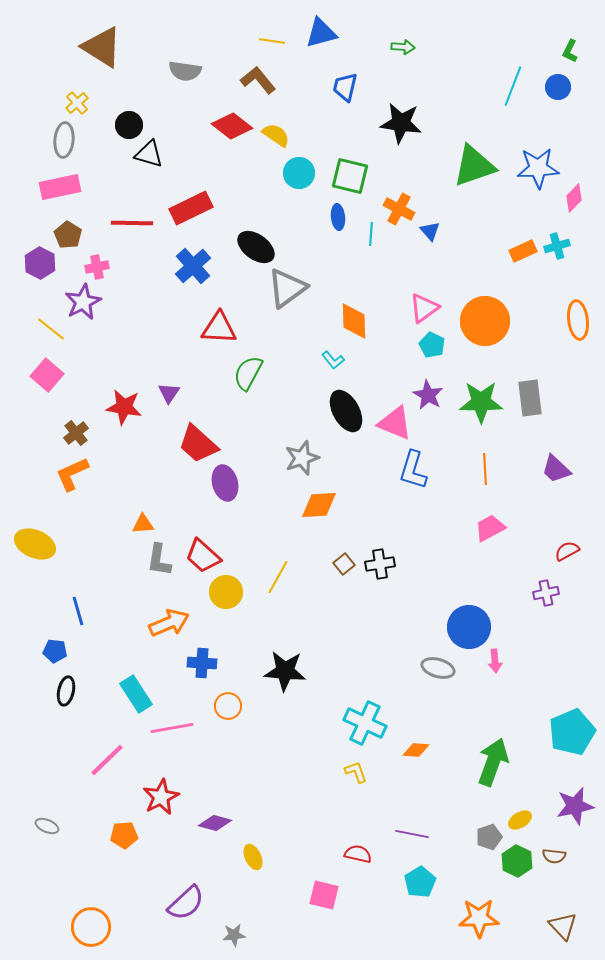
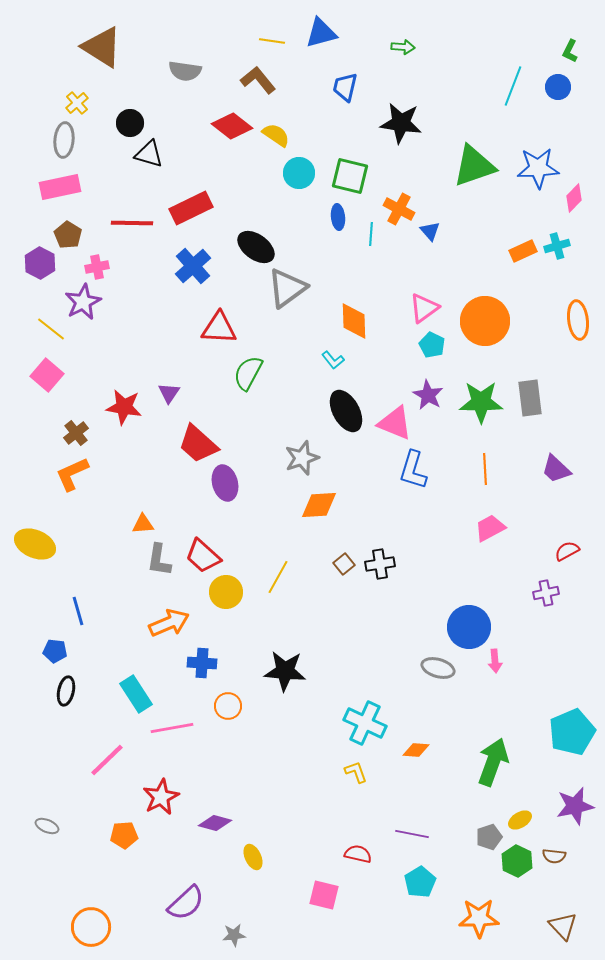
black circle at (129, 125): moved 1 px right, 2 px up
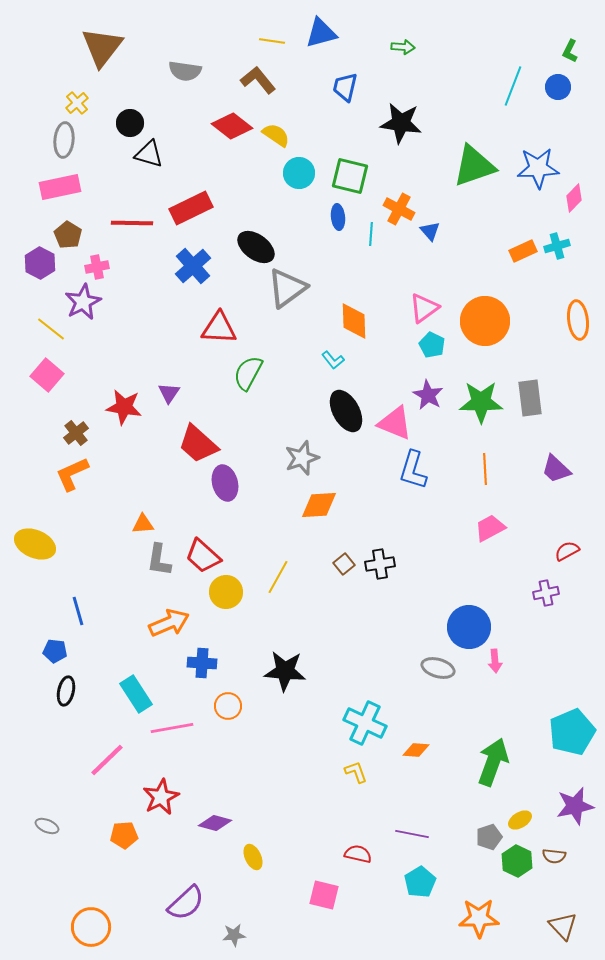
brown triangle at (102, 47): rotated 36 degrees clockwise
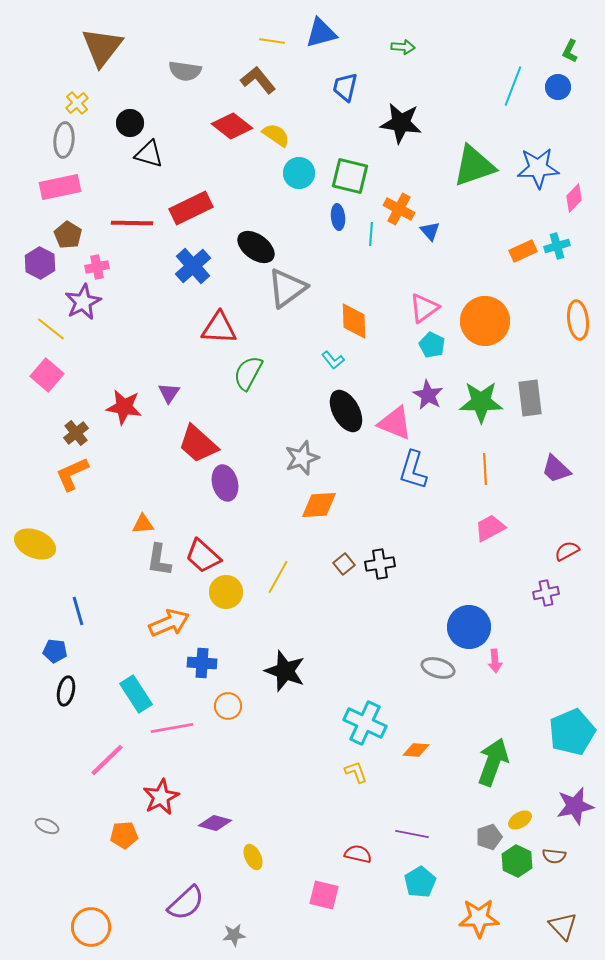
black star at (285, 671): rotated 15 degrees clockwise
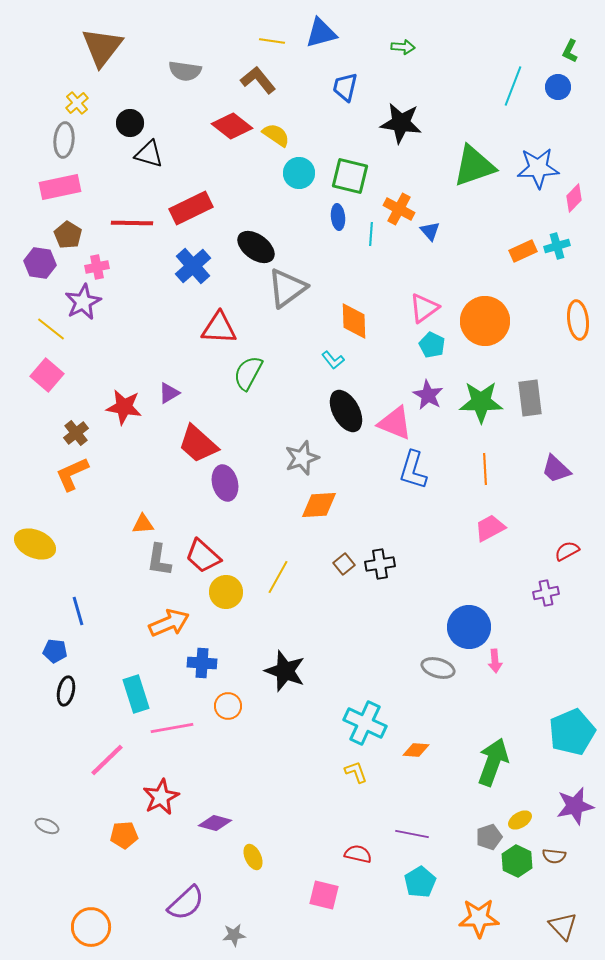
purple hexagon at (40, 263): rotated 20 degrees counterclockwise
purple triangle at (169, 393): rotated 25 degrees clockwise
cyan rectangle at (136, 694): rotated 15 degrees clockwise
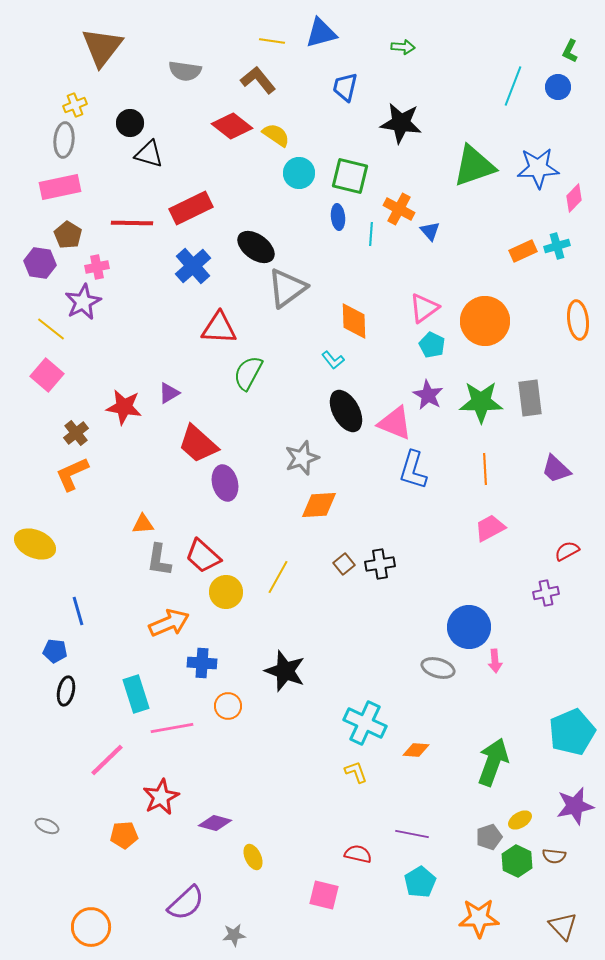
yellow cross at (77, 103): moved 2 px left, 2 px down; rotated 20 degrees clockwise
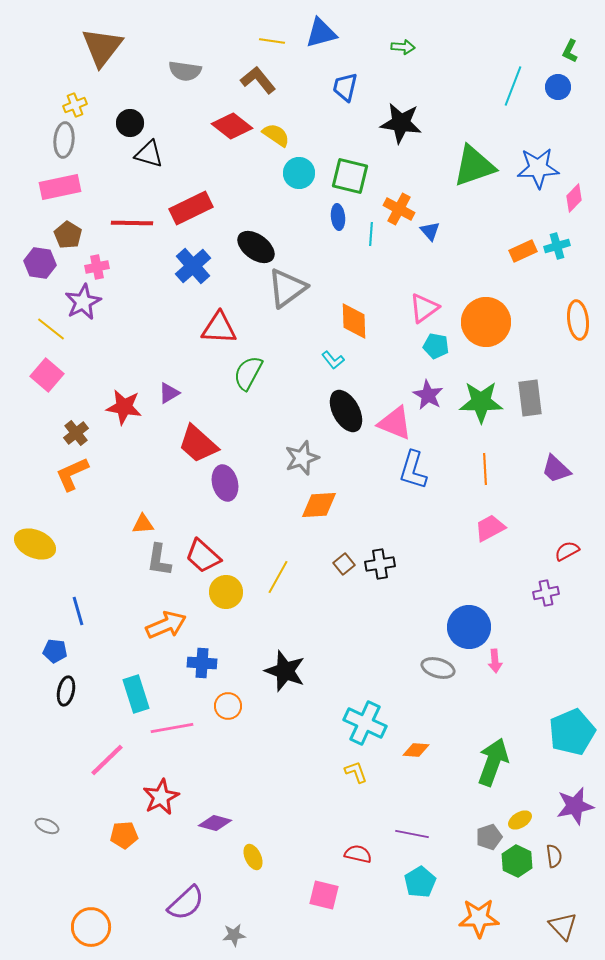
orange circle at (485, 321): moved 1 px right, 1 px down
cyan pentagon at (432, 345): moved 4 px right, 1 px down; rotated 15 degrees counterclockwise
orange arrow at (169, 623): moved 3 px left, 2 px down
brown semicircle at (554, 856): rotated 105 degrees counterclockwise
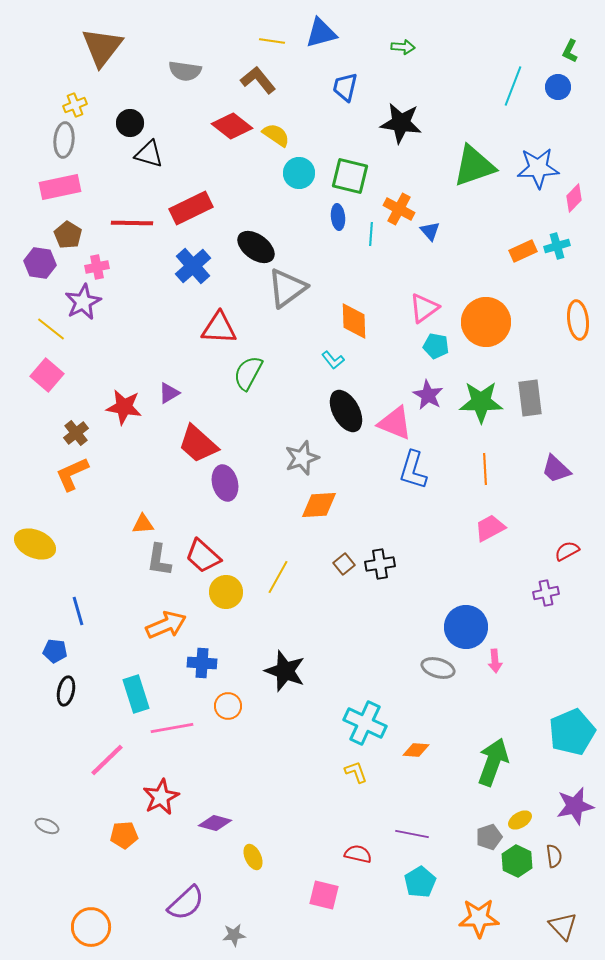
blue circle at (469, 627): moved 3 px left
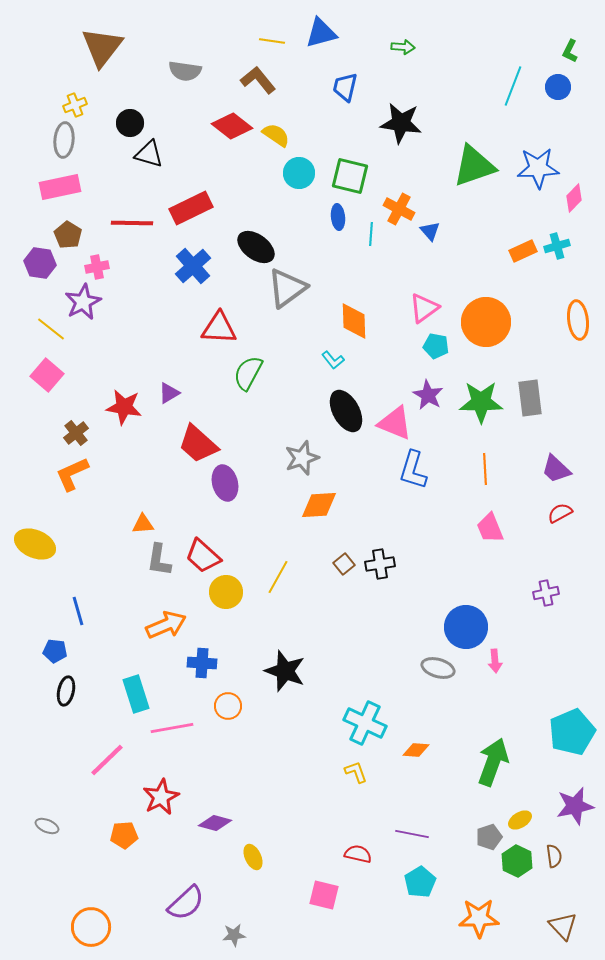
pink trapezoid at (490, 528): rotated 84 degrees counterclockwise
red semicircle at (567, 551): moved 7 px left, 38 px up
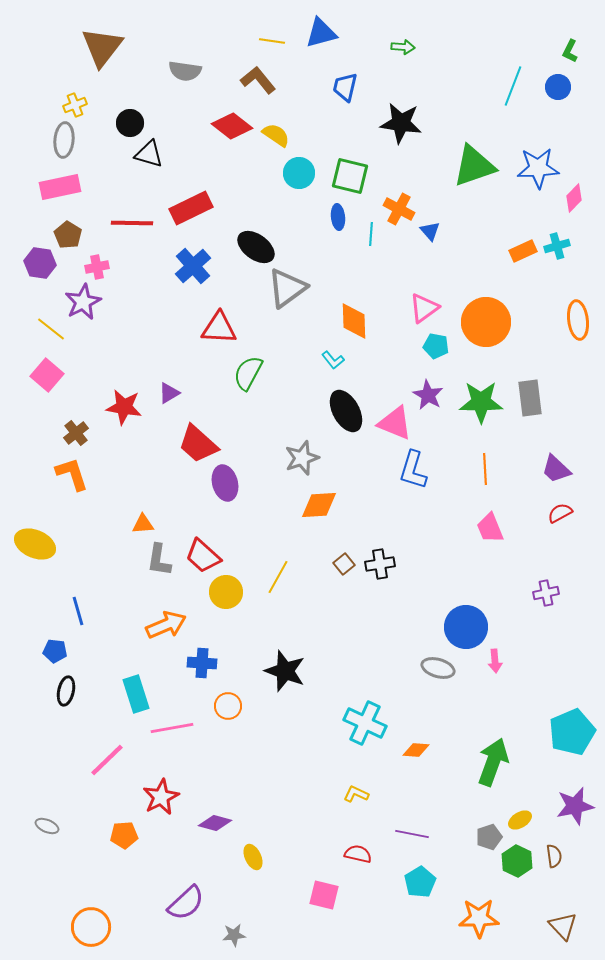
orange L-shape at (72, 474): rotated 96 degrees clockwise
yellow L-shape at (356, 772): moved 22 px down; rotated 45 degrees counterclockwise
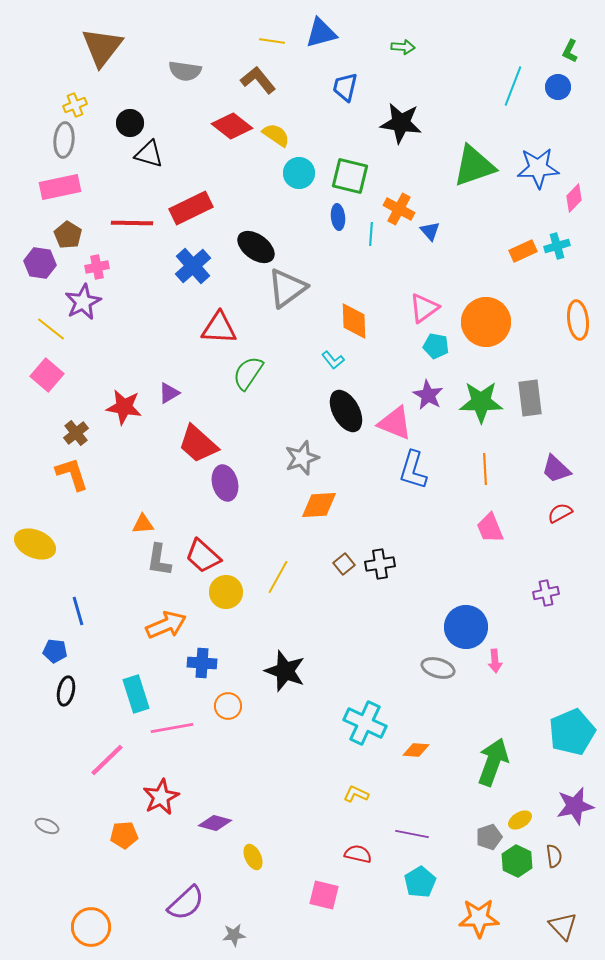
green semicircle at (248, 373): rotated 6 degrees clockwise
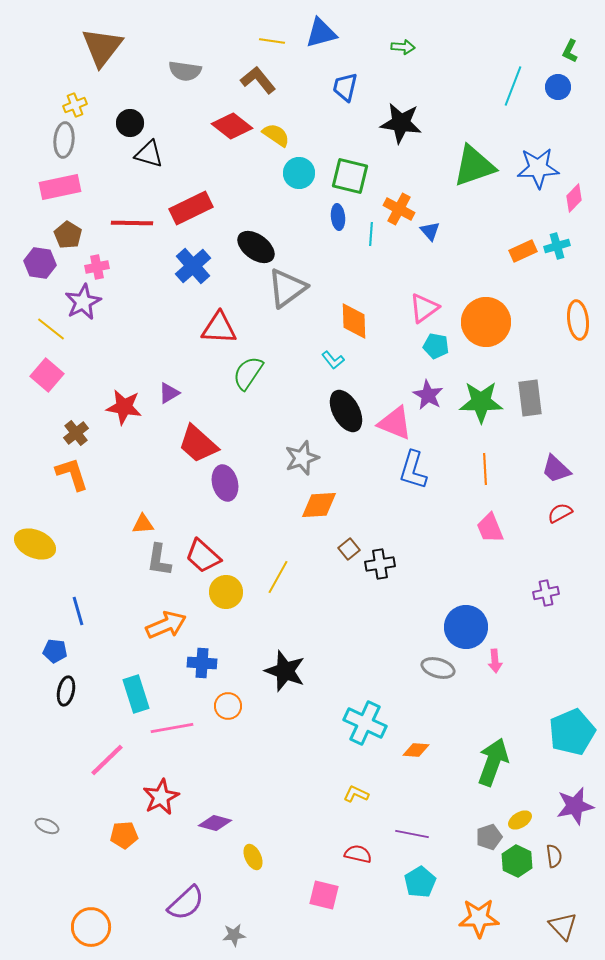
brown square at (344, 564): moved 5 px right, 15 px up
